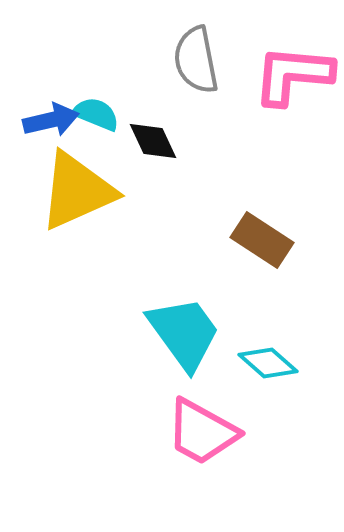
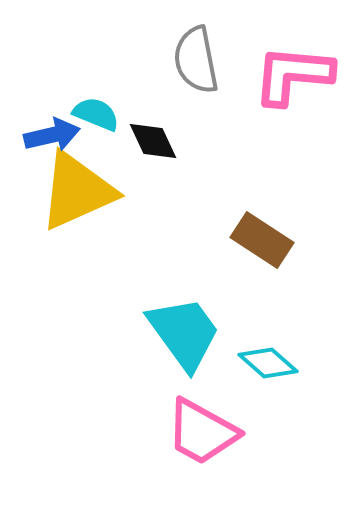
blue arrow: moved 1 px right, 15 px down
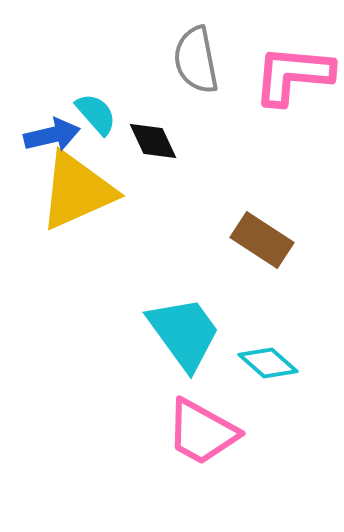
cyan semicircle: rotated 27 degrees clockwise
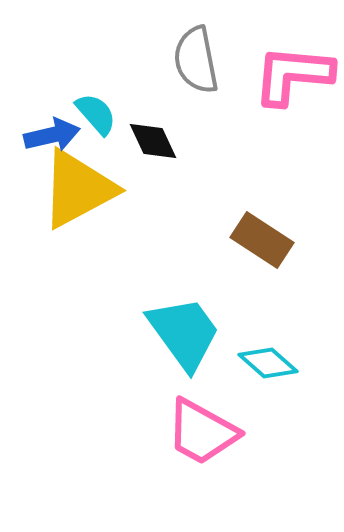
yellow triangle: moved 1 px right, 2 px up; rotated 4 degrees counterclockwise
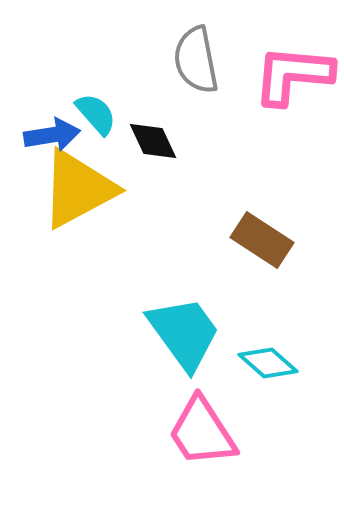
blue arrow: rotated 4 degrees clockwise
pink trapezoid: rotated 28 degrees clockwise
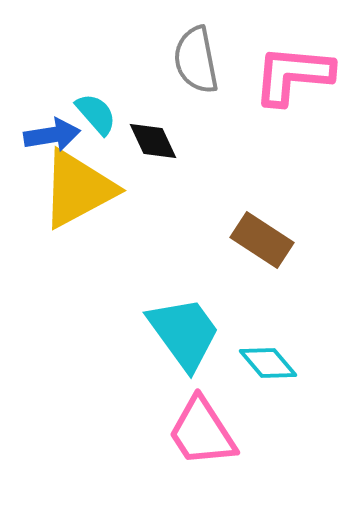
cyan diamond: rotated 8 degrees clockwise
